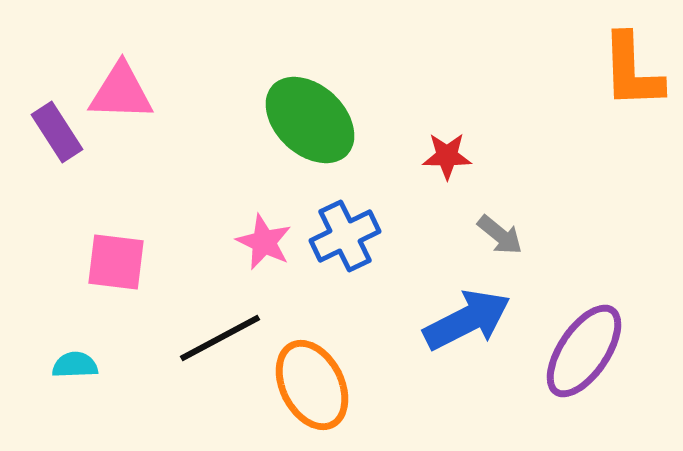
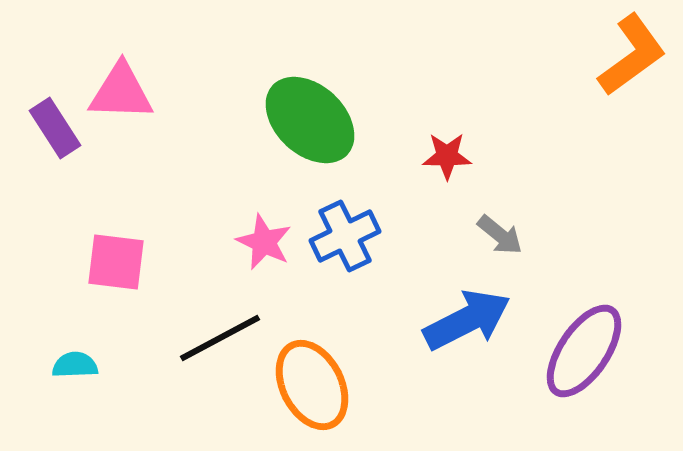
orange L-shape: moved 16 px up; rotated 124 degrees counterclockwise
purple rectangle: moved 2 px left, 4 px up
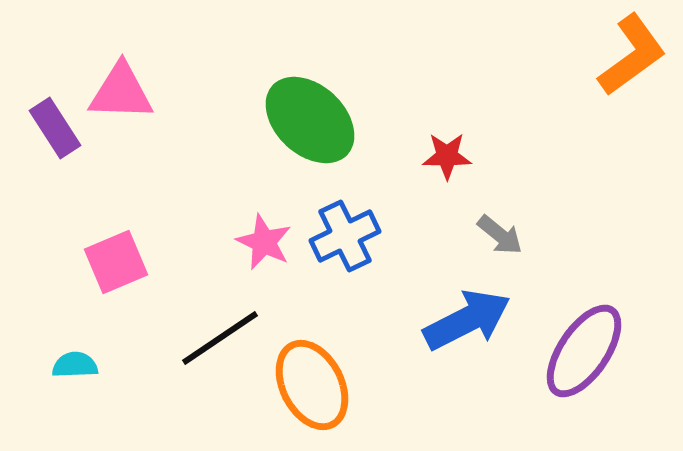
pink square: rotated 30 degrees counterclockwise
black line: rotated 6 degrees counterclockwise
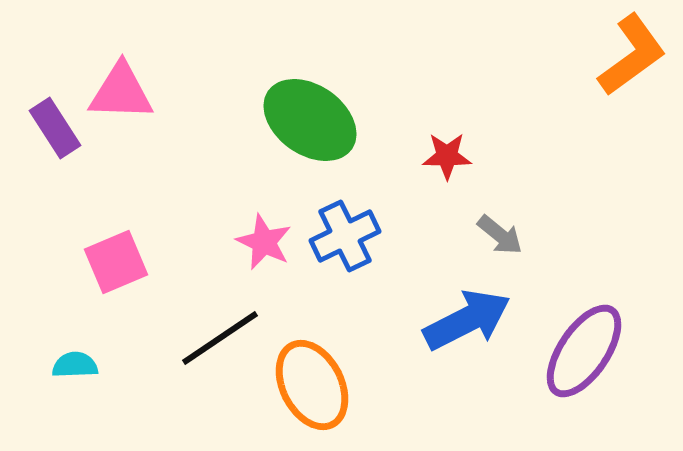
green ellipse: rotated 8 degrees counterclockwise
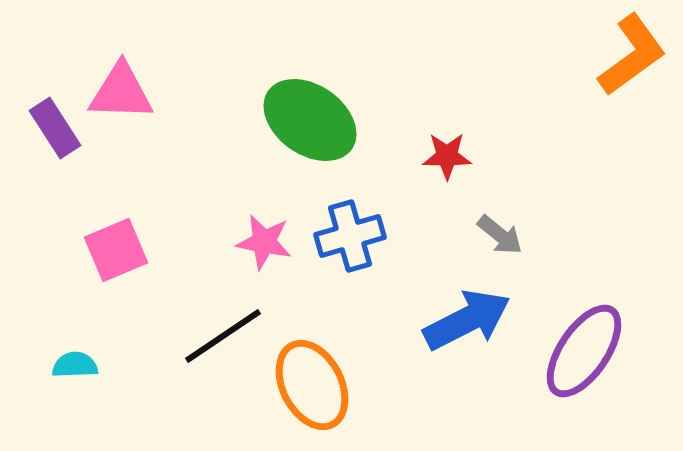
blue cross: moved 5 px right; rotated 10 degrees clockwise
pink star: rotated 14 degrees counterclockwise
pink square: moved 12 px up
black line: moved 3 px right, 2 px up
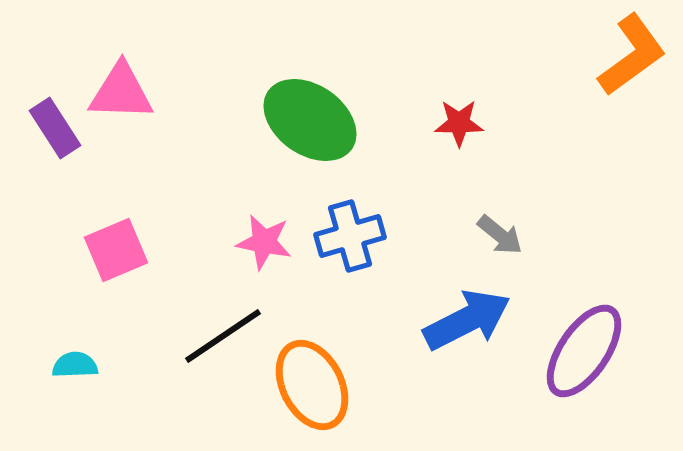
red star: moved 12 px right, 33 px up
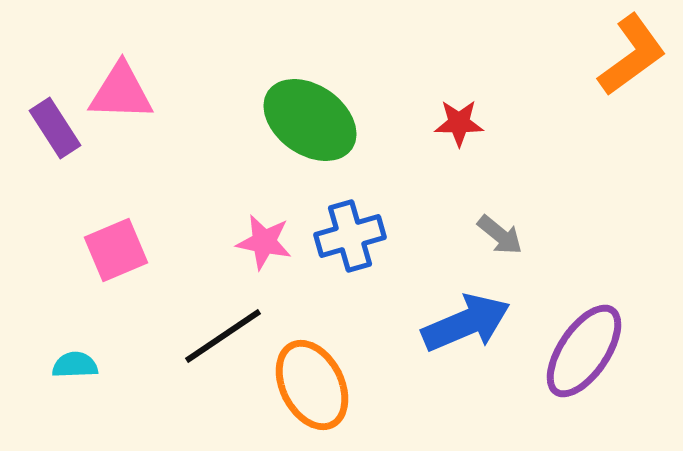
blue arrow: moved 1 px left, 3 px down; rotated 4 degrees clockwise
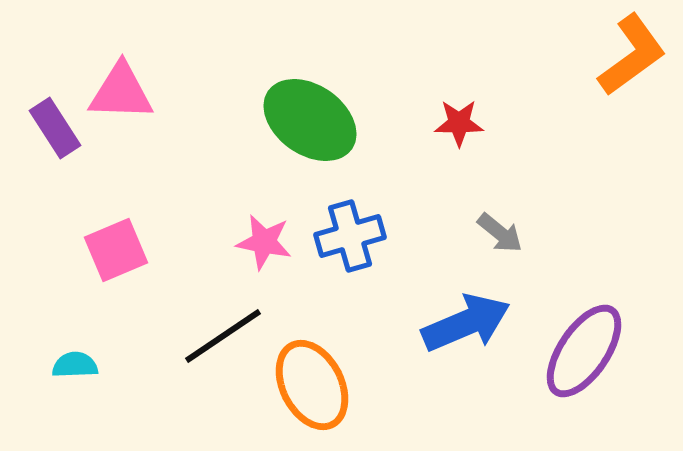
gray arrow: moved 2 px up
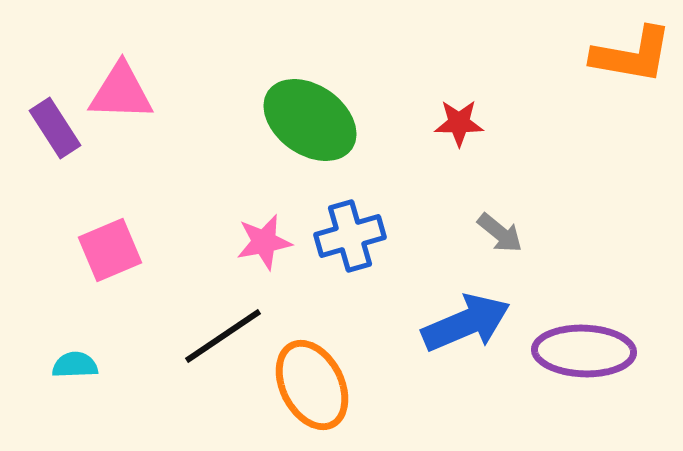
orange L-shape: rotated 46 degrees clockwise
pink star: rotated 22 degrees counterclockwise
pink square: moved 6 px left
purple ellipse: rotated 58 degrees clockwise
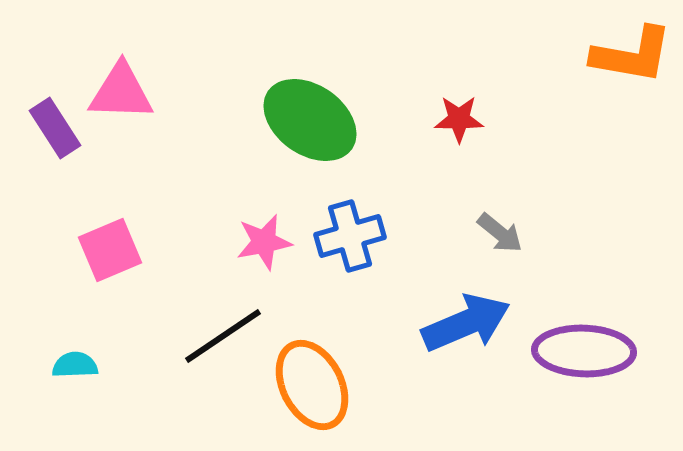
red star: moved 4 px up
